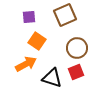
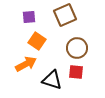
red square: rotated 28 degrees clockwise
black triangle: moved 2 px down
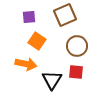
brown circle: moved 2 px up
orange arrow: rotated 40 degrees clockwise
black triangle: rotated 45 degrees clockwise
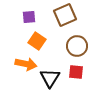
black triangle: moved 2 px left, 2 px up
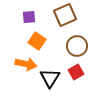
red square: rotated 35 degrees counterclockwise
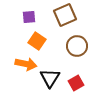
red square: moved 11 px down
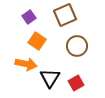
purple square: rotated 32 degrees counterclockwise
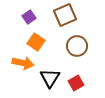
orange square: moved 1 px left, 1 px down
orange arrow: moved 3 px left, 1 px up
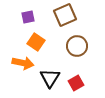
purple square: moved 1 px left; rotated 24 degrees clockwise
